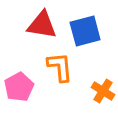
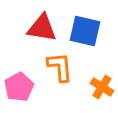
red triangle: moved 3 px down
blue square: rotated 28 degrees clockwise
orange cross: moved 1 px left, 4 px up
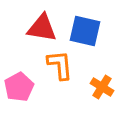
orange L-shape: moved 2 px up
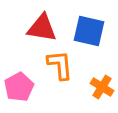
blue square: moved 4 px right
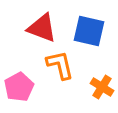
red triangle: rotated 12 degrees clockwise
orange L-shape: rotated 8 degrees counterclockwise
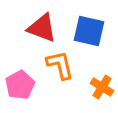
pink pentagon: moved 1 px right, 2 px up
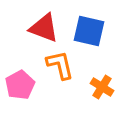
red triangle: moved 2 px right
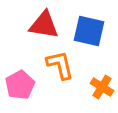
red triangle: moved 3 px up; rotated 12 degrees counterclockwise
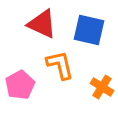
red triangle: moved 2 px left, 1 px up; rotated 16 degrees clockwise
blue square: moved 1 px up
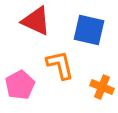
red triangle: moved 6 px left, 3 px up
orange cross: rotated 10 degrees counterclockwise
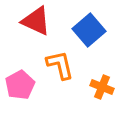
blue square: rotated 36 degrees clockwise
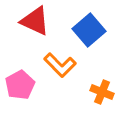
red triangle: moved 1 px left
orange L-shape: rotated 148 degrees clockwise
orange cross: moved 5 px down
